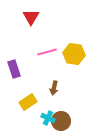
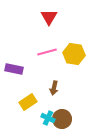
red triangle: moved 18 px right
purple rectangle: rotated 60 degrees counterclockwise
brown circle: moved 1 px right, 2 px up
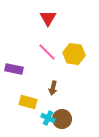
red triangle: moved 1 px left, 1 px down
pink line: rotated 60 degrees clockwise
brown arrow: moved 1 px left
yellow rectangle: rotated 48 degrees clockwise
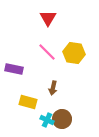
yellow hexagon: moved 1 px up
cyan cross: moved 1 px left, 2 px down
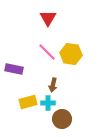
yellow hexagon: moved 3 px left, 1 px down
brown arrow: moved 3 px up
yellow rectangle: rotated 30 degrees counterclockwise
cyan cross: moved 1 px right, 17 px up; rotated 24 degrees counterclockwise
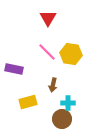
cyan cross: moved 20 px right
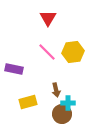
yellow hexagon: moved 2 px right, 2 px up; rotated 15 degrees counterclockwise
brown arrow: moved 3 px right, 5 px down; rotated 24 degrees counterclockwise
brown circle: moved 5 px up
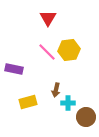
yellow hexagon: moved 4 px left, 2 px up
brown arrow: rotated 24 degrees clockwise
brown circle: moved 24 px right, 3 px down
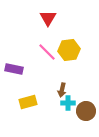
brown arrow: moved 6 px right
brown circle: moved 6 px up
